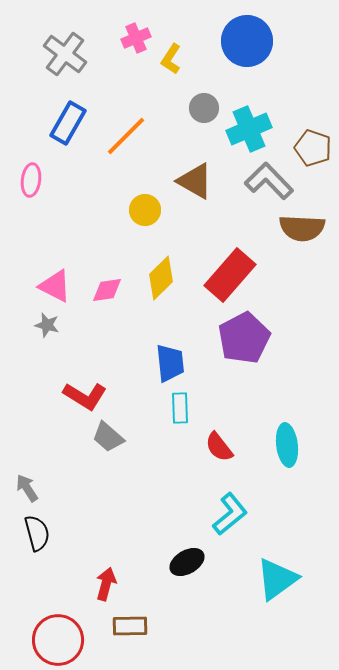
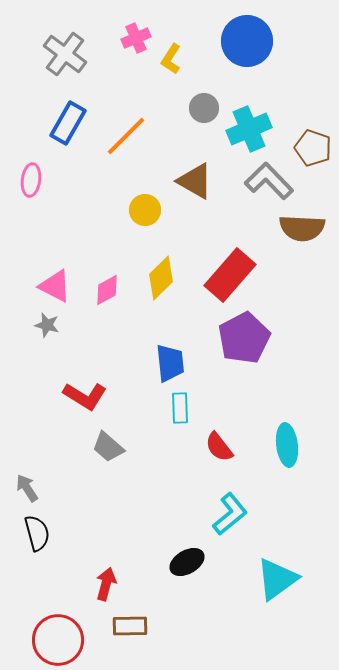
pink diamond: rotated 20 degrees counterclockwise
gray trapezoid: moved 10 px down
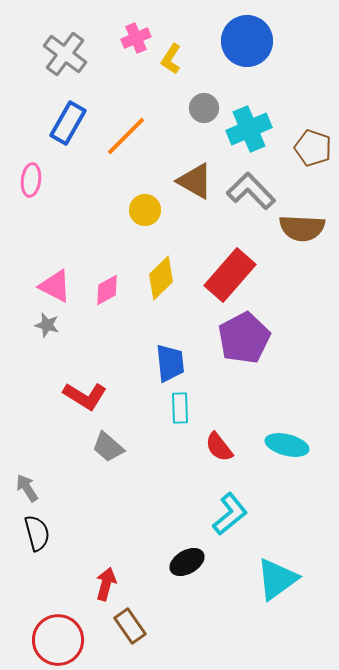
gray L-shape: moved 18 px left, 10 px down
cyan ellipse: rotated 69 degrees counterclockwise
brown rectangle: rotated 56 degrees clockwise
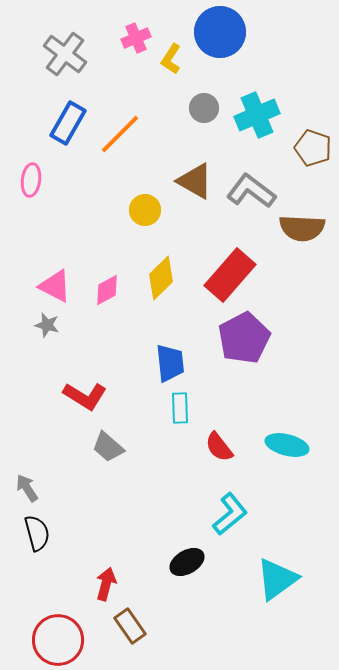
blue circle: moved 27 px left, 9 px up
cyan cross: moved 8 px right, 14 px up
orange line: moved 6 px left, 2 px up
gray L-shape: rotated 9 degrees counterclockwise
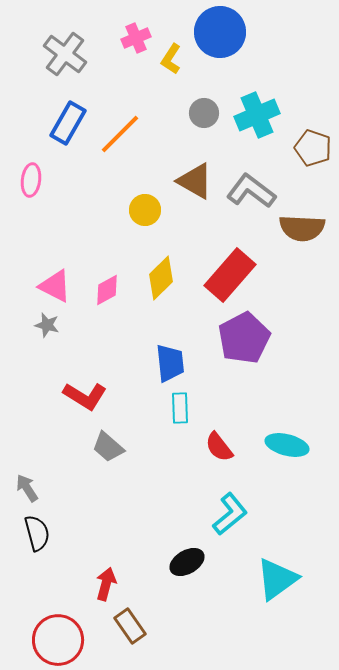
gray circle: moved 5 px down
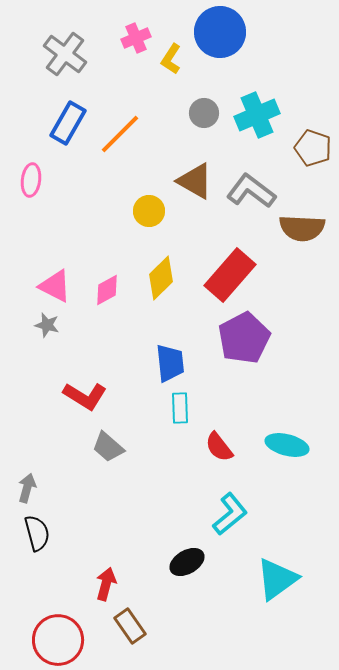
yellow circle: moved 4 px right, 1 px down
gray arrow: rotated 48 degrees clockwise
